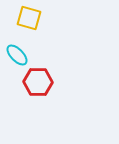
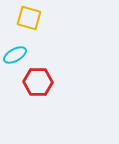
cyan ellipse: moved 2 px left; rotated 75 degrees counterclockwise
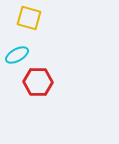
cyan ellipse: moved 2 px right
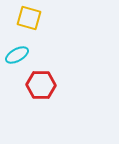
red hexagon: moved 3 px right, 3 px down
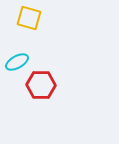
cyan ellipse: moved 7 px down
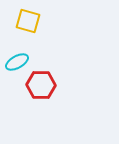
yellow square: moved 1 px left, 3 px down
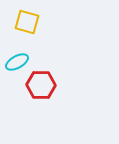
yellow square: moved 1 px left, 1 px down
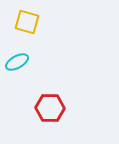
red hexagon: moved 9 px right, 23 px down
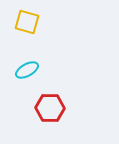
cyan ellipse: moved 10 px right, 8 px down
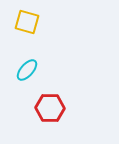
cyan ellipse: rotated 20 degrees counterclockwise
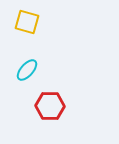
red hexagon: moved 2 px up
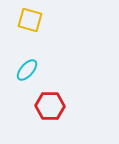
yellow square: moved 3 px right, 2 px up
